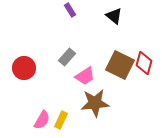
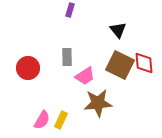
purple rectangle: rotated 48 degrees clockwise
black triangle: moved 4 px right, 14 px down; rotated 12 degrees clockwise
gray rectangle: rotated 42 degrees counterclockwise
red diamond: rotated 20 degrees counterclockwise
red circle: moved 4 px right
brown star: moved 3 px right
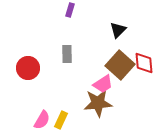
black triangle: rotated 24 degrees clockwise
gray rectangle: moved 3 px up
brown square: rotated 16 degrees clockwise
pink trapezoid: moved 18 px right, 8 px down
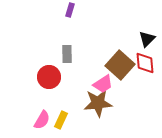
black triangle: moved 29 px right, 9 px down
red diamond: moved 1 px right
red circle: moved 21 px right, 9 px down
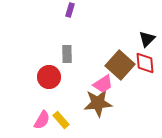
yellow rectangle: rotated 66 degrees counterclockwise
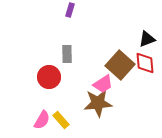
black triangle: rotated 24 degrees clockwise
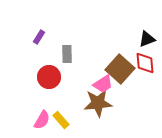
purple rectangle: moved 31 px left, 27 px down; rotated 16 degrees clockwise
brown square: moved 4 px down
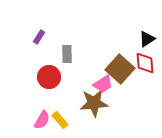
black triangle: rotated 12 degrees counterclockwise
brown star: moved 4 px left
yellow rectangle: moved 1 px left
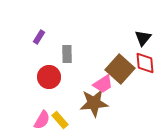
black triangle: moved 4 px left, 1 px up; rotated 18 degrees counterclockwise
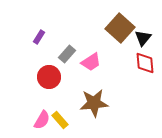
gray rectangle: rotated 42 degrees clockwise
brown square: moved 41 px up
pink trapezoid: moved 12 px left, 22 px up
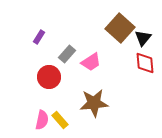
pink semicircle: rotated 18 degrees counterclockwise
